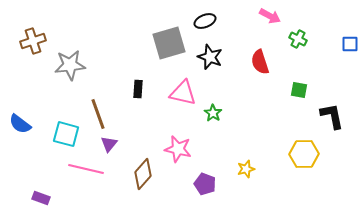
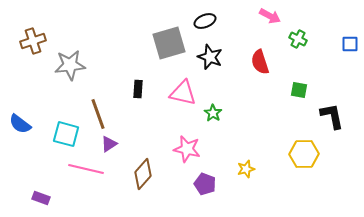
purple triangle: rotated 18 degrees clockwise
pink star: moved 9 px right
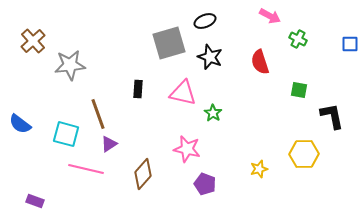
brown cross: rotated 25 degrees counterclockwise
yellow star: moved 13 px right
purple rectangle: moved 6 px left, 3 px down
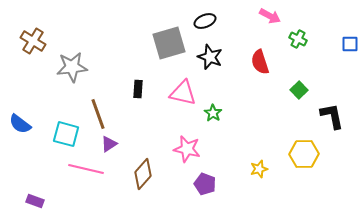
brown cross: rotated 15 degrees counterclockwise
gray star: moved 2 px right, 2 px down
green square: rotated 36 degrees clockwise
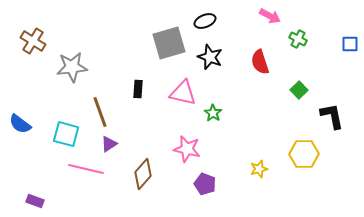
brown line: moved 2 px right, 2 px up
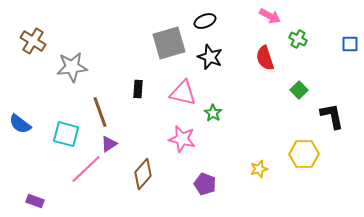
red semicircle: moved 5 px right, 4 px up
pink star: moved 5 px left, 10 px up
pink line: rotated 56 degrees counterclockwise
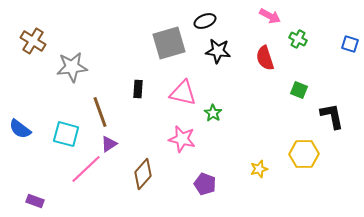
blue square: rotated 18 degrees clockwise
black star: moved 8 px right, 6 px up; rotated 15 degrees counterclockwise
green square: rotated 24 degrees counterclockwise
blue semicircle: moved 5 px down
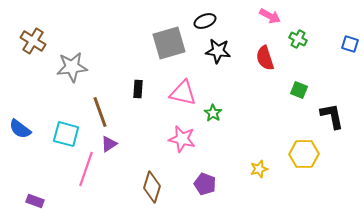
pink line: rotated 28 degrees counterclockwise
brown diamond: moved 9 px right, 13 px down; rotated 24 degrees counterclockwise
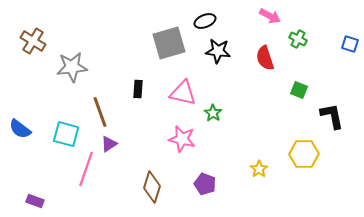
yellow star: rotated 18 degrees counterclockwise
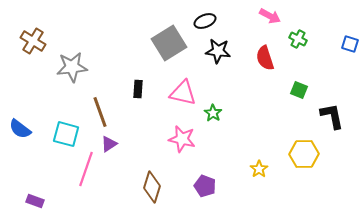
gray square: rotated 16 degrees counterclockwise
purple pentagon: moved 2 px down
